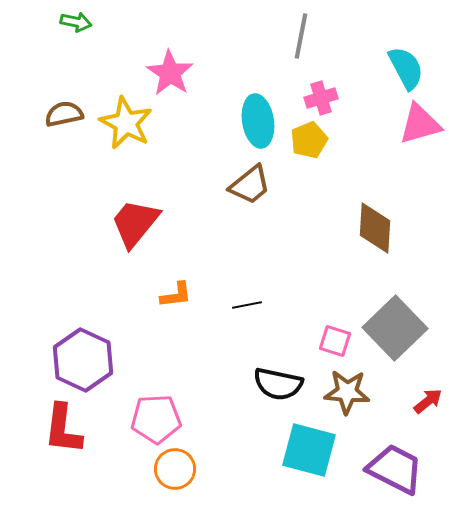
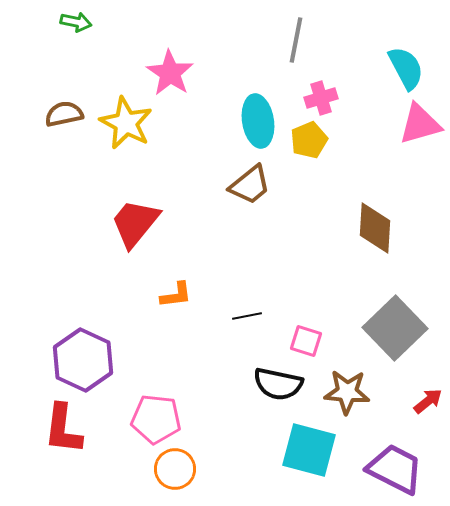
gray line: moved 5 px left, 4 px down
black line: moved 11 px down
pink square: moved 29 px left
pink pentagon: rotated 9 degrees clockwise
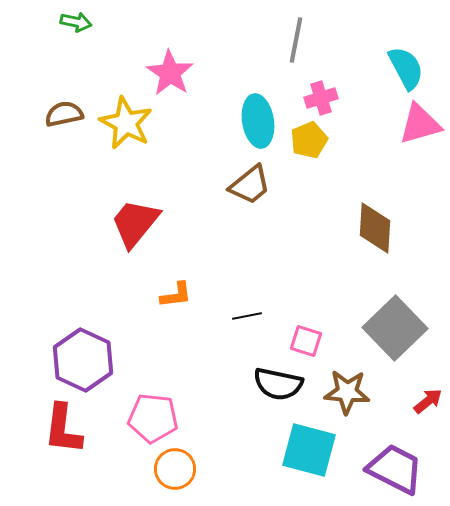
pink pentagon: moved 3 px left, 1 px up
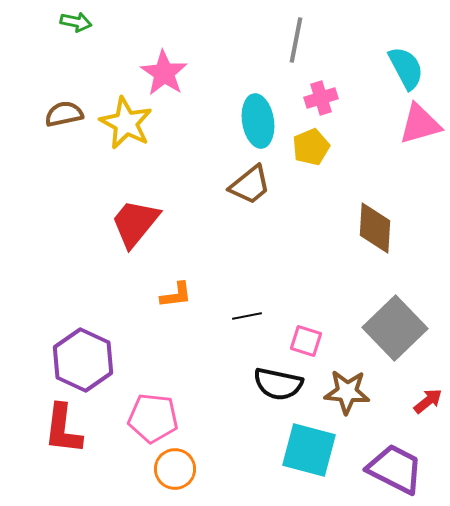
pink star: moved 6 px left
yellow pentagon: moved 2 px right, 7 px down
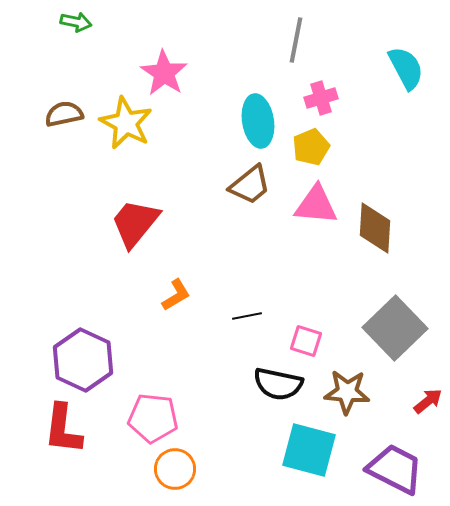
pink triangle: moved 104 px left, 81 px down; rotated 21 degrees clockwise
orange L-shape: rotated 24 degrees counterclockwise
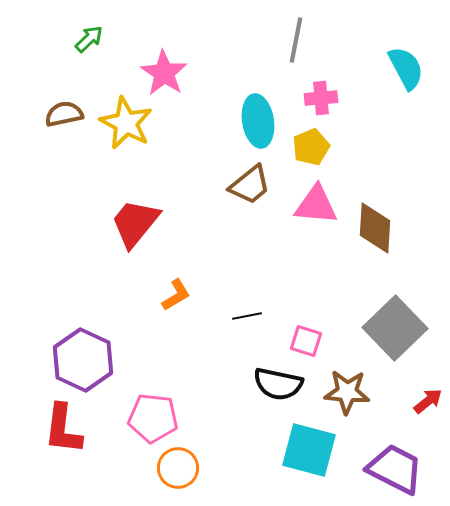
green arrow: moved 13 px right, 17 px down; rotated 56 degrees counterclockwise
pink cross: rotated 12 degrees clockwise
orange circle: moved 3 px right, 1 px up
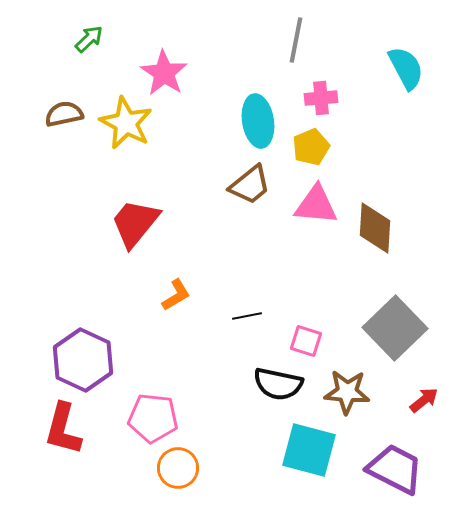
red arrow: moved 4 px left, 1 px up
red L-shape: rotated 8 degrees clockwise
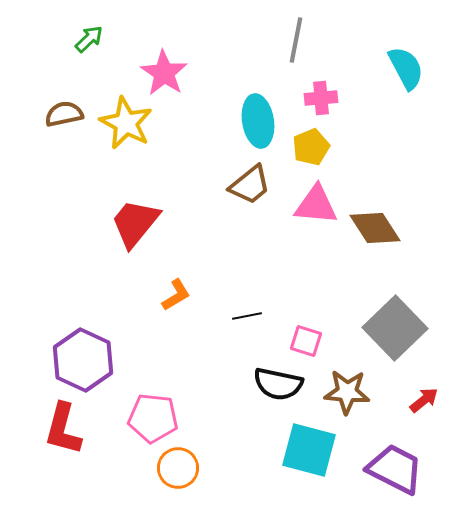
brown diamond: rotated 36 degrees counterclockwise
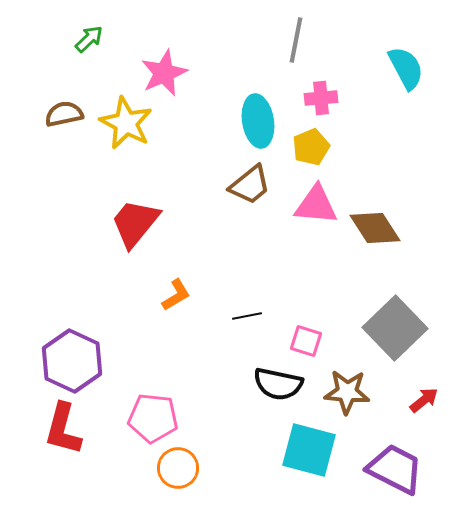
pink star: rotated 15 degrees clockwise
purple hexagon: moved 11 px left, 1 px down
